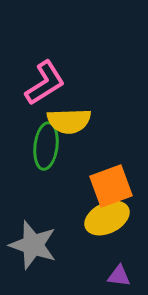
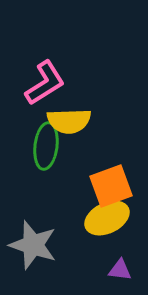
purple triangle: moved 1 px right, 6 px up
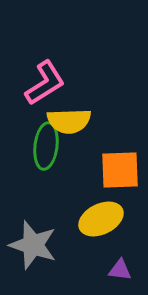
orange square: moved 9 px right, 16 px up; rotated 18 degrees clockwise
yellow ellipse: moved 6 px left, 1 px down
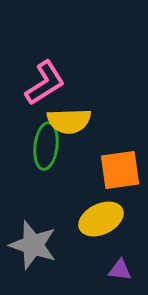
orange square: rotated 6 degrees counterclockwise
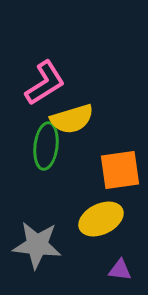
yellow semicircle: moved 3 px right, 2 px up; rotated 15 degrees counterclockwise
gray star: moved 4 px right; rotated 12 degrees counterclockwise
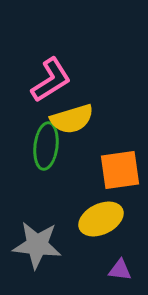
pink L-shape: moved 6 px right, 3 px up
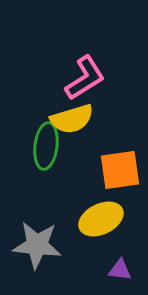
pink L-shape: moved 34 px right, 2 px up
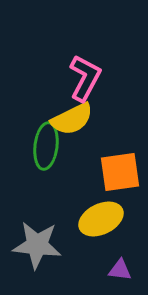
pink L-shape: rotated 30 degrees counterclockwise
yellow semicircle: rotated 9 degrees counterclockwise
orange square: moved 2 px down
